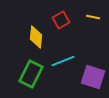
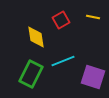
yellow diamond: rotated 15 degrees counterclockwise
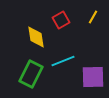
yellow line: rotated 72 degrees counterclockwise
purple square: rotated 20 degrees counterclockwise
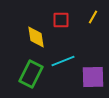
red square: rotated 30 degrees clockwise
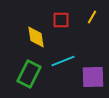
yellow line: moved 1 px left
green rectangle: moved 2 px left
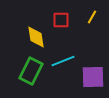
green rectangle: moved 2 px right, 3 px up
